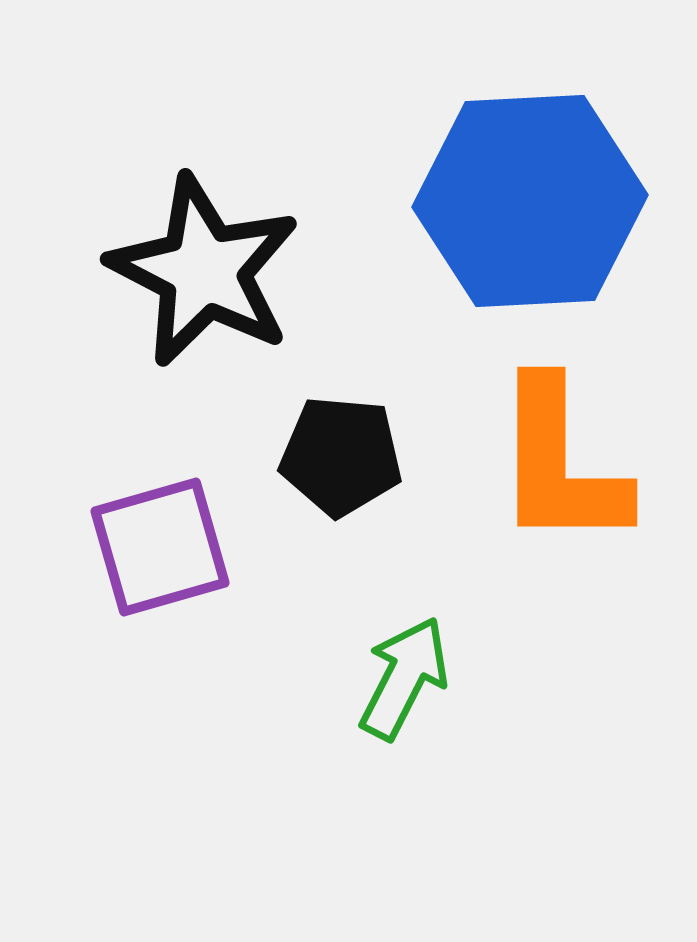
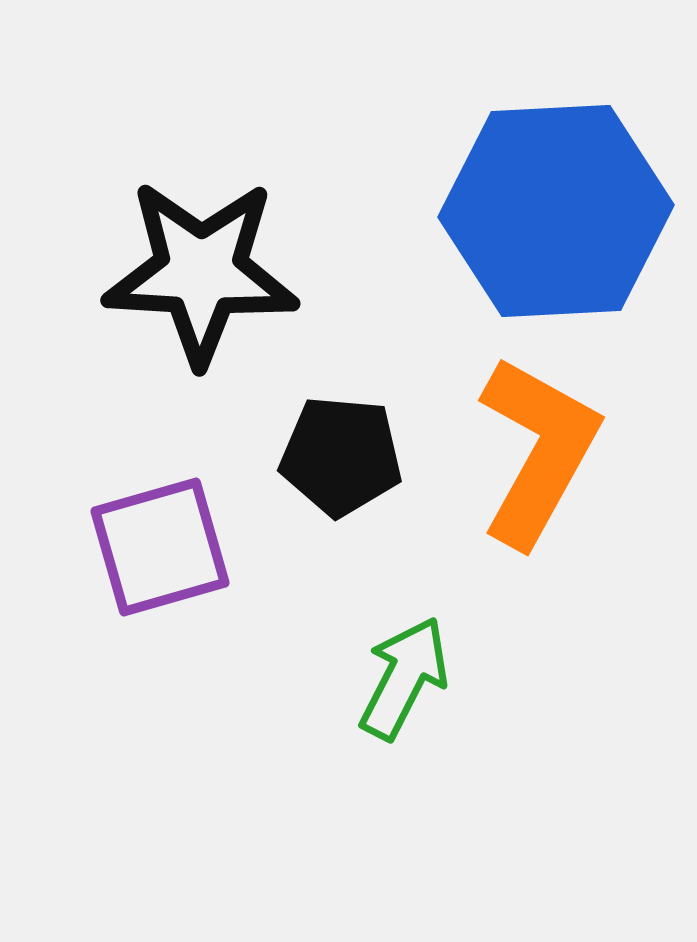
blue hexagon: moved 26 px right, 10 px down
black star: moved 3 px left, 1 px down; rotated 24 degrees counterclockwise
orange L-shape: moved 22 px left, 13 px up; rotated 151 degrees counterclockwise
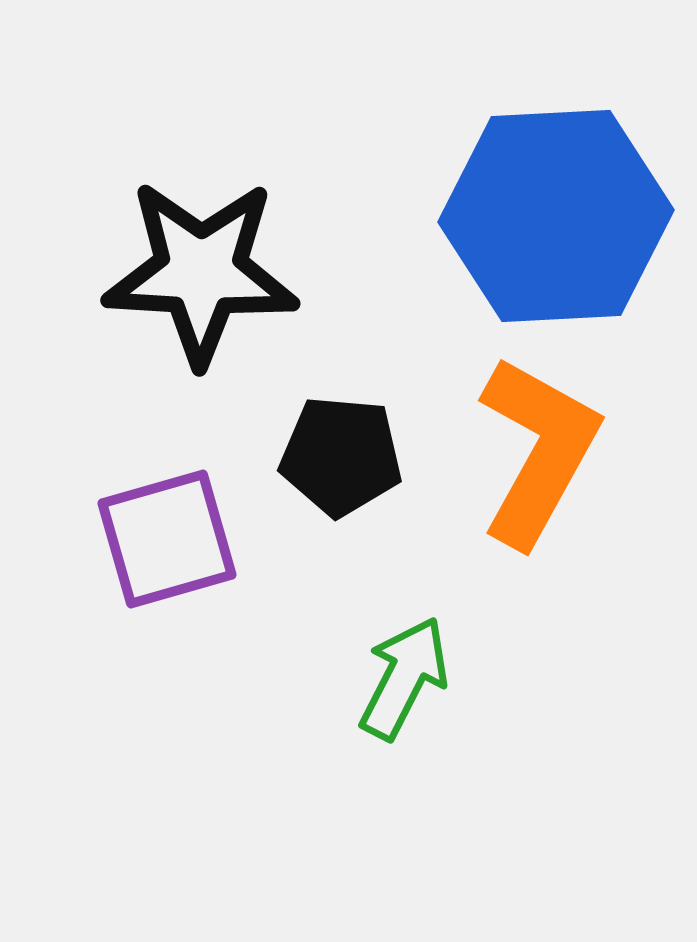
blue hexagon: moved 5 px down
purple square: moved 7 px right, 8 px up
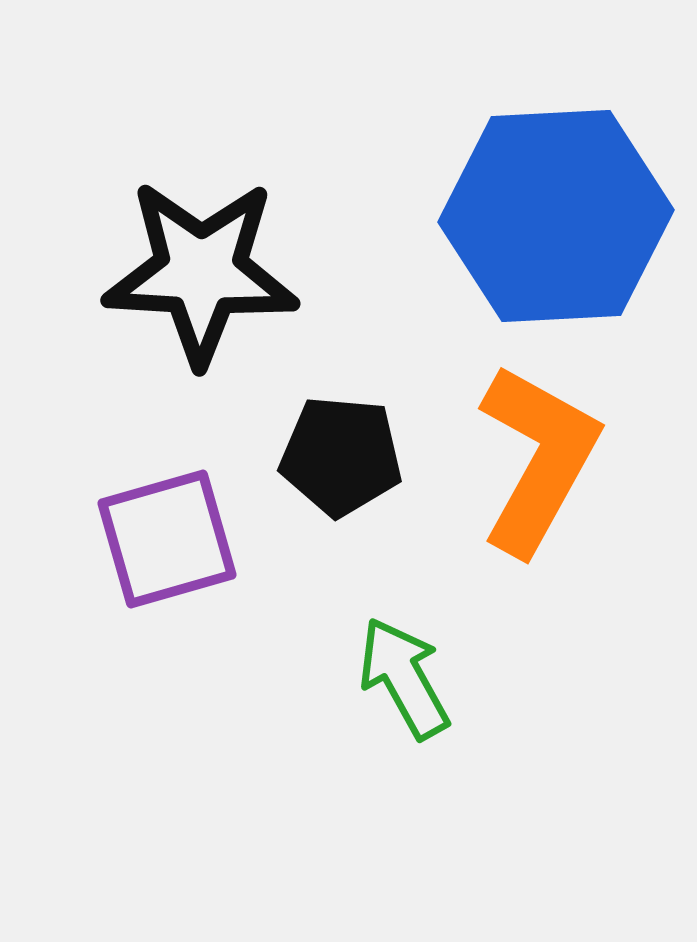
orange L-shape: moved 8 px down
green arrow: rotated 56 degrees counterclockwise
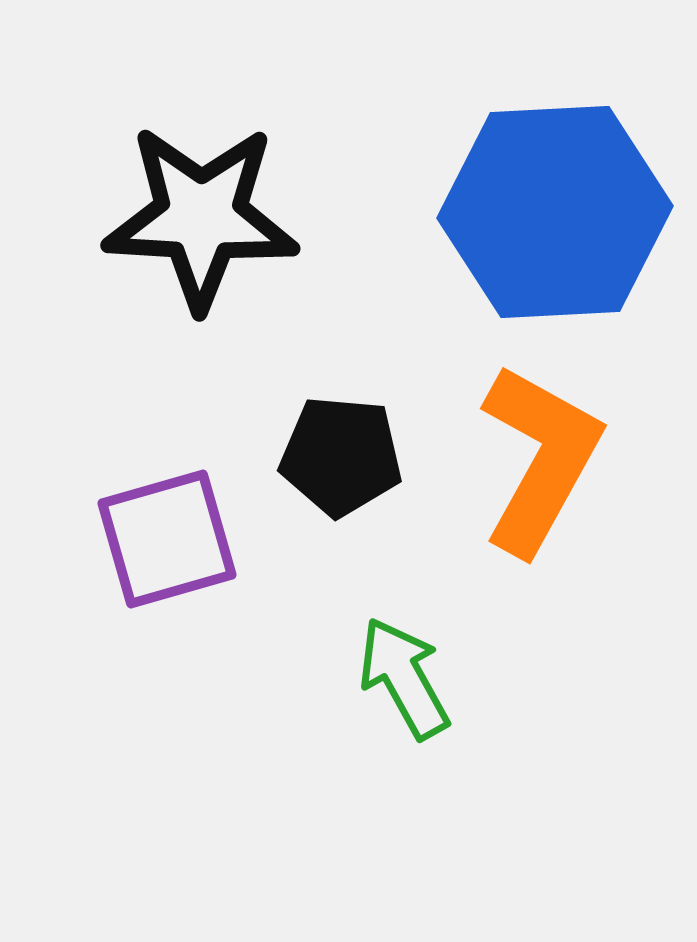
blue hexagon: moved 1 px left, 4 px up
black star: moved 55 px up
orange L-shape: moved 2 px right
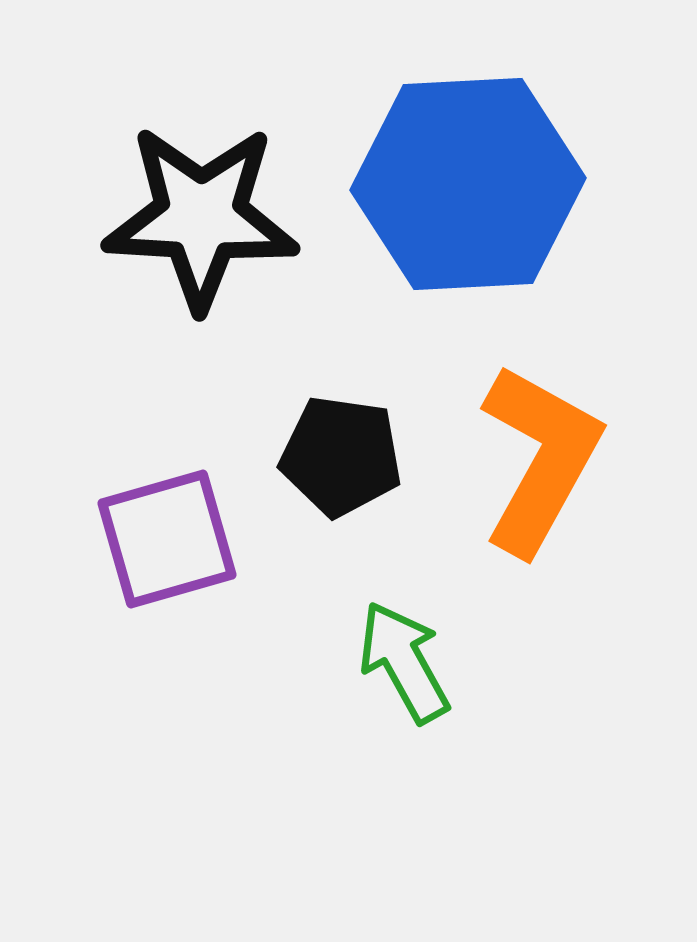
blue hexagon: moved 87 px left, 28 px up
black pentagon: rotated 3 degrees clockwise
green arrow: moved 16 px up
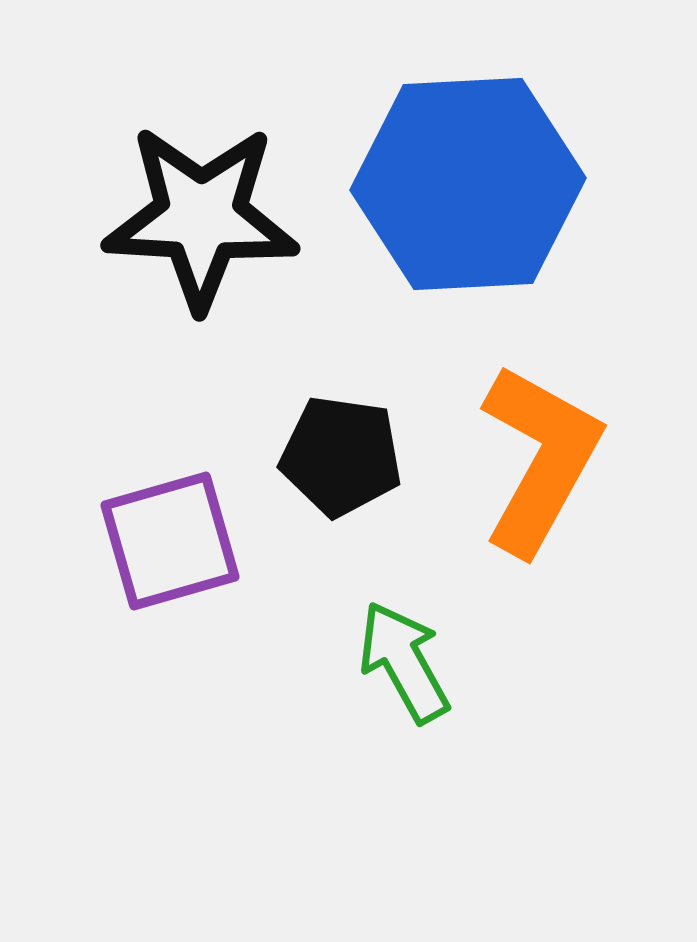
purple square: moved 3 px right, 2 px down
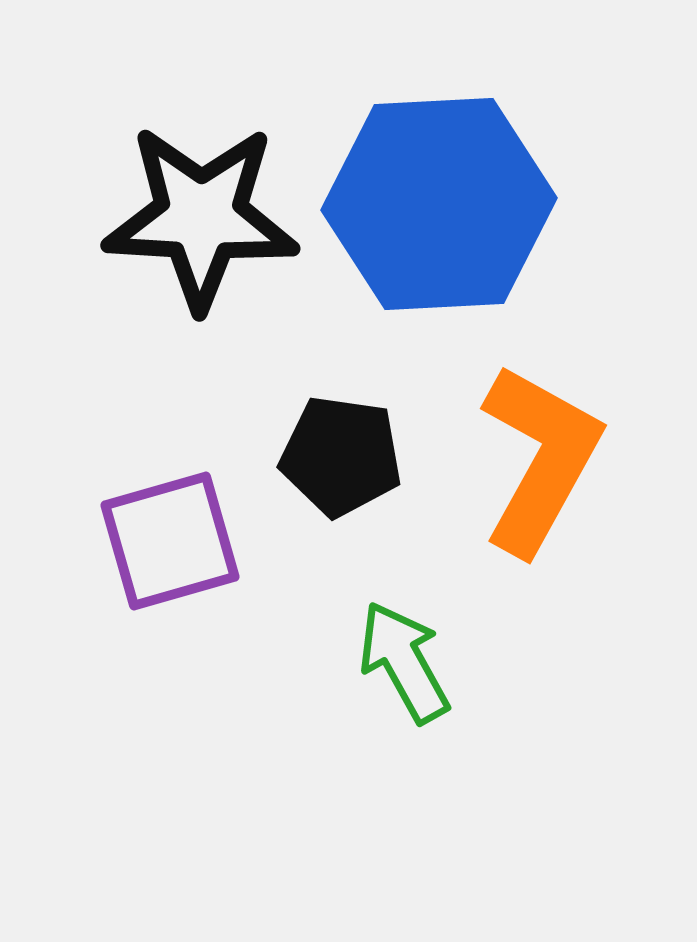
blue hexagon: moved 29 px left, 20 px down
